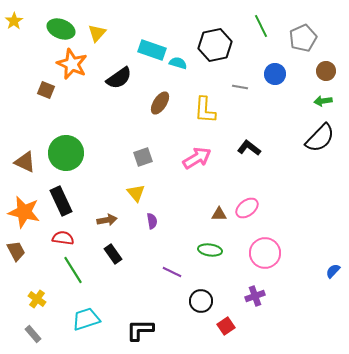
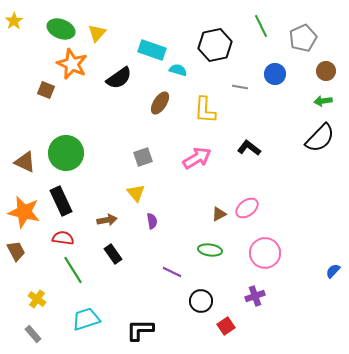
cyan semicircle at (178, 63): moved 7 px down
brown triangle at (219, 214): rotated 28 degrees counterclockwise
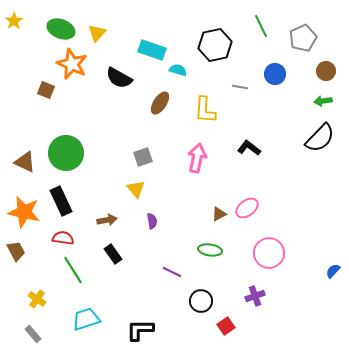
black semicircle at (119, 78): rotated 64 degrees clockwise
pink arrow at (197, 158): rotated 48 degrees counterclockwise
yellow triangle at (136, 193): moved 4 px up
pink circle at (265, 253): moved 4 px right
